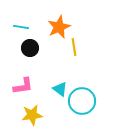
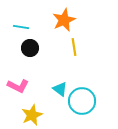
orange star: moved 5 px right, 7 px up
pink L-shape: moved 5 px left; rotated 35 degrees clockwise
yellow star: rotated 15 degrees counterclockwise
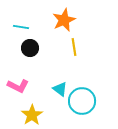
yellow star: rotated 10 degrees counterclockwise
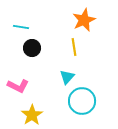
orange star: moved 20 px right
black circle: moved 2 px right
cyan triangle: moved 7 px right, 12 px up; rotated 35 degrees clockwise
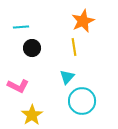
orange star: moved 1 px left, 1 px down
cyan line: rotated 14 degrees counterclockwise
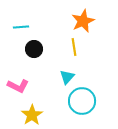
black circle: moved 2 px right, 1 px down
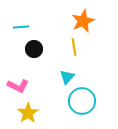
yellow star: moved 4 px left, 2 px up
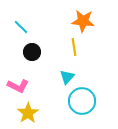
orange star: rotated 30 degrees clockwise
cyan line: rotated 49 degrees clockwise
black circle: moved 2 px left, 3 px down
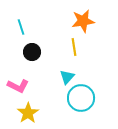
orange star: rotated 15 degrees counterclockwise
cyan line: rotated 28 degrees clockwise
cyan circle: moved 1 px left, 3 px up
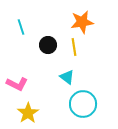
orange star: moved 1 px left, 1 px down
black circle: moved 16 px right, 7 px up
cyan triangle: rotated 35 degrees counterclockwise
pink L-shape: moved 1 px left, 2 px up
cyan circle: moved 2 px right, 6 px down
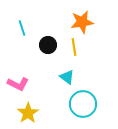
cyan line: moved 1 px right, 1 px down
pink L-shape: moved 1 px right
